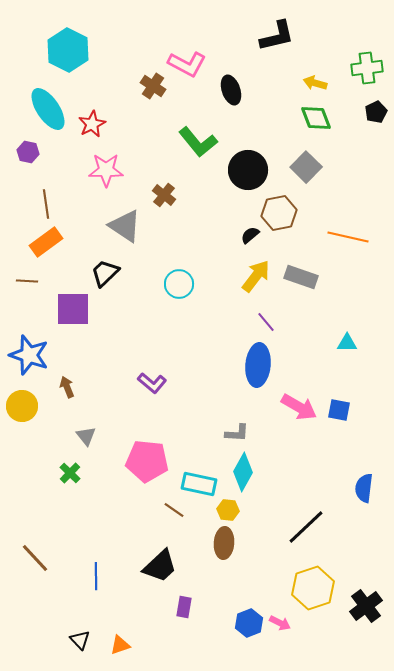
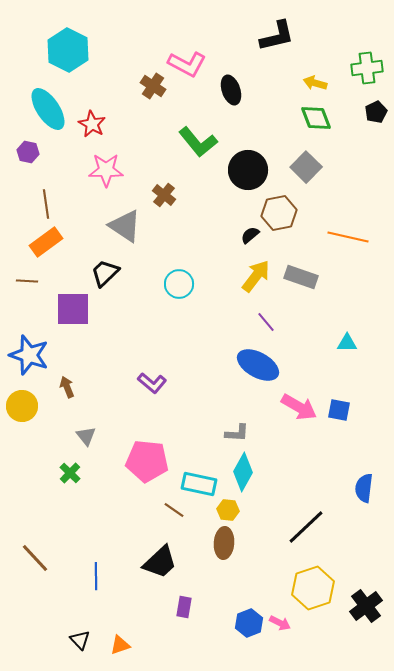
red star at (92, 124): rotated 16 degrees counterclockwise
blue ellipse at (258, 365): rotated 66 degrees counterclockwise
black trapezoid at (160, 566): moved 4 px up
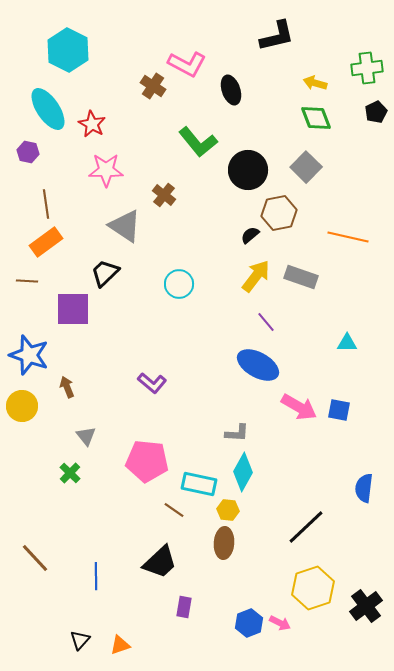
black triangle at (80, 640): rotated 25 degrees clockwise
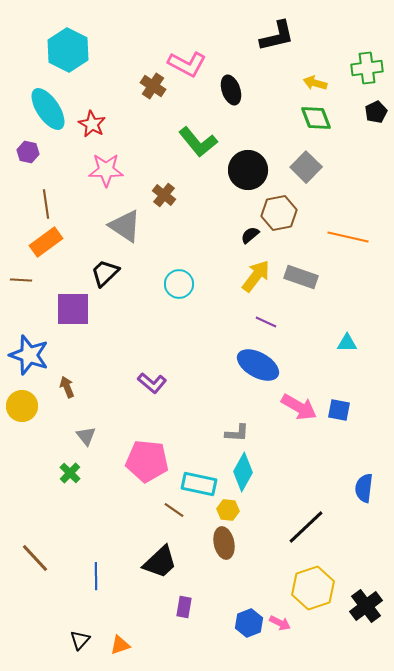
brown line at (27, 281): moved 6 px left, 1 px up
purple line at (266, 322): rotated 25 degrees counterclockwise
brown ellipse at (224, 543): rotated 16 degrees counterclockwise
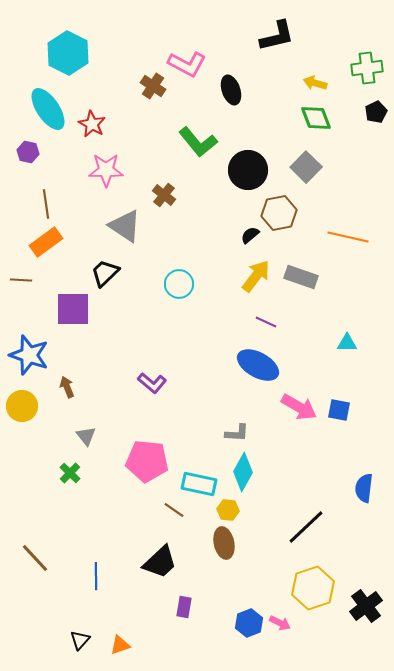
cyan hexagon at (68, 50): moved 3 px down
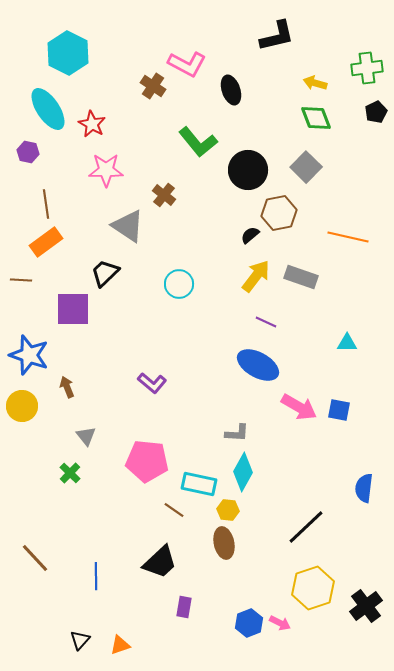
gray triangle at (125, 226): moved 3 px right
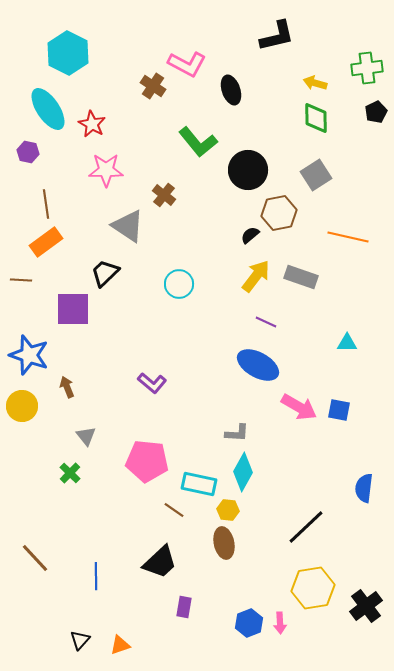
green diamond at (316, 118): rotated 20 degrees clockwise
gray square at (306, 167): moved 10 px right, 8 px down; rotated 12 degrees clockwise
yellow hexagon at (313, 588): rotated 9 degrees clockwise
pink arrow at (280, 623): rotated 60 degrees clockwise
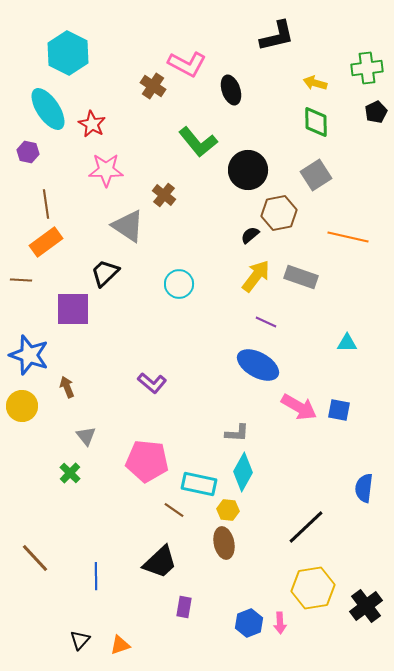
green diamond at (316, 118): moved 4 px down
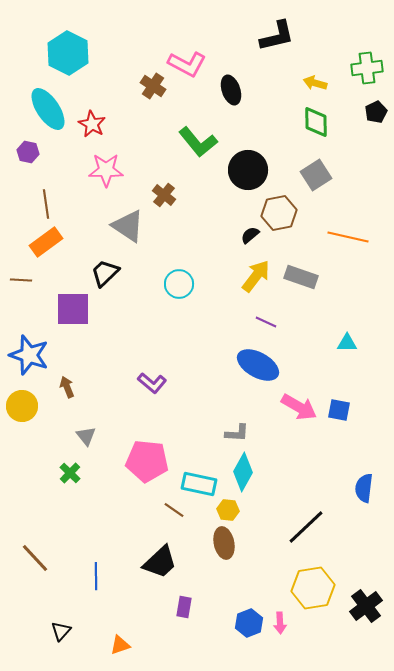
black triangle at (80, 640): moved 19 px left, 9 px up
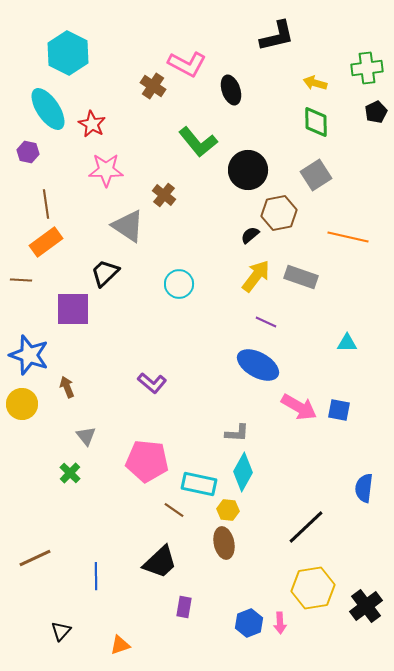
yellow circle at (22, 406): moved 2 px up
brown line at (35, 558): rotated 72 degrees counterclockwise
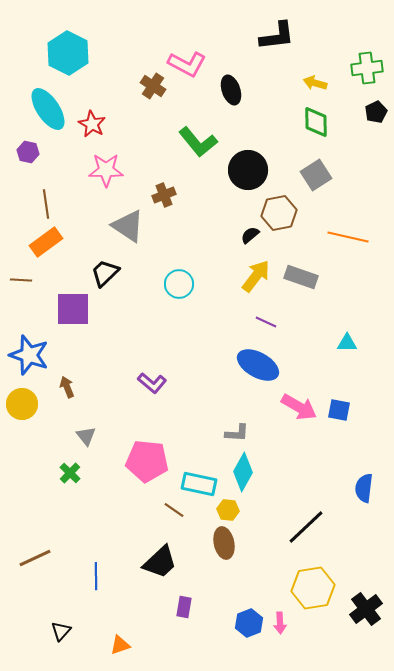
black L-shape at (277, 36): rotated 6 degrees clockwise
brown cross at (164, 195): rotated 30 degrees clockwise
black cross at (366, 606): moved 3 px down
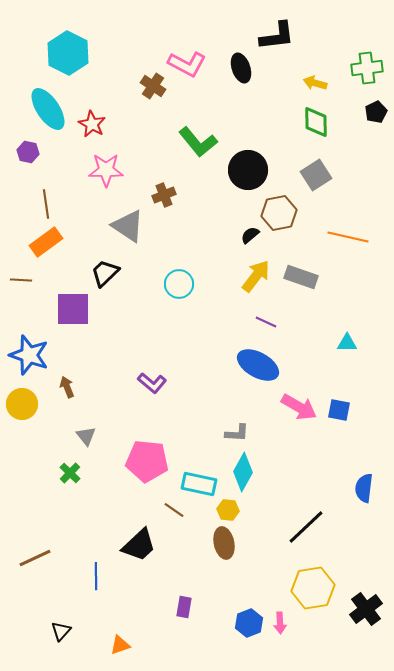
black ellipse at (231, 90): moved 10 px right, 22 px up
black trapezoid at (160, 562): moved 21 px left, 17 px up
